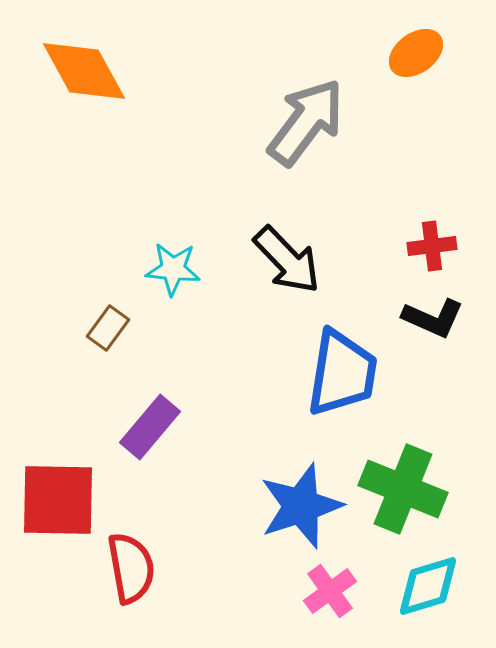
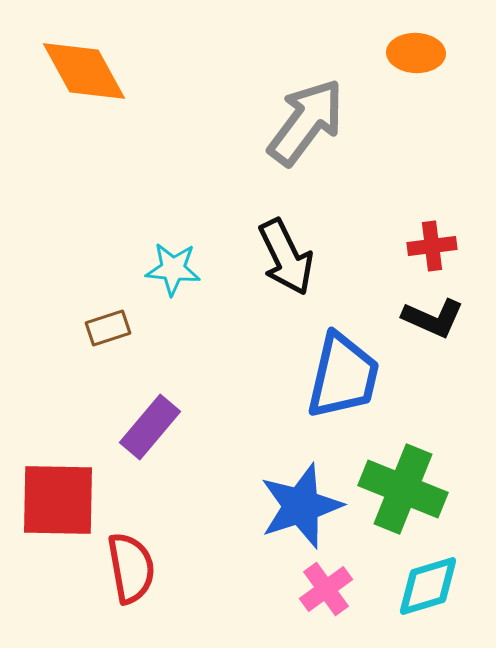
orange ellipse: rotated 38 degrees clockwise
black arrow: moved 1 px left, 3 px up; rotated 18 degrees clockwise
brown rectangle: rotated 36 degrees clockwise
blue trapezoid: moved 1 px right, 3 px down; rotated 4 degrees clockwise
pink cross: moved 4 px left, 2 px up
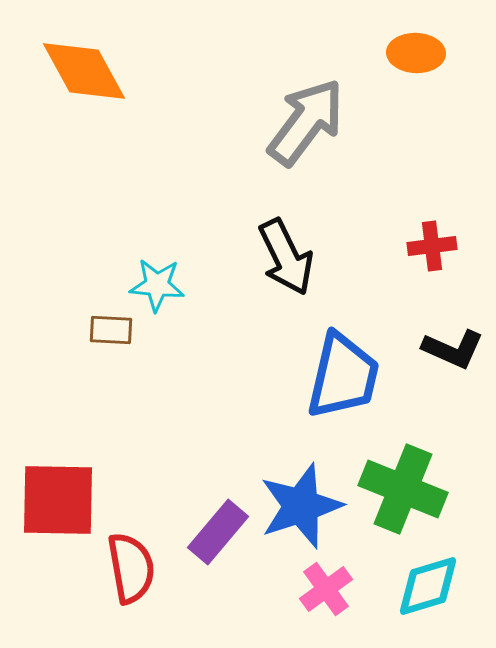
cyan star: moved 16 px left, 16 px down
black L-shape: moved 20 px right, 31 px down
brown rectangle: moved 3 px right, 2 px down; rotated 21 degrees clockwise
purple rectangle: moved 68 px right, 105 px down
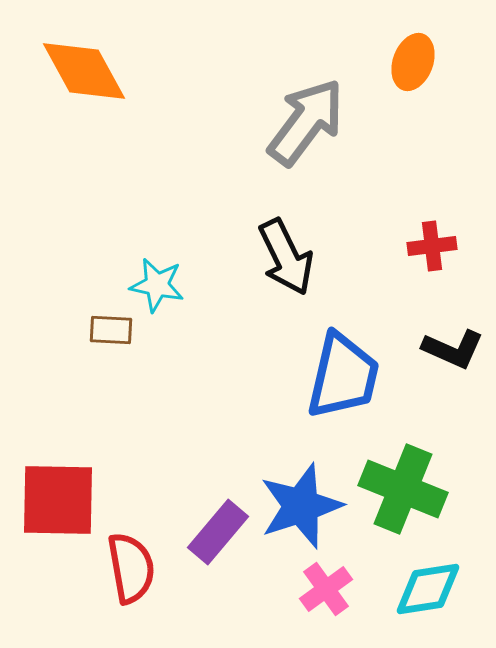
orange ellipse: moved 3 px left, 9 px down; rotated 72 degrees counterclockwise
cyan star: rotated 6 degrees clockwise
cyan diamond: moved 3 px down; rotated 8 degrees clockwise
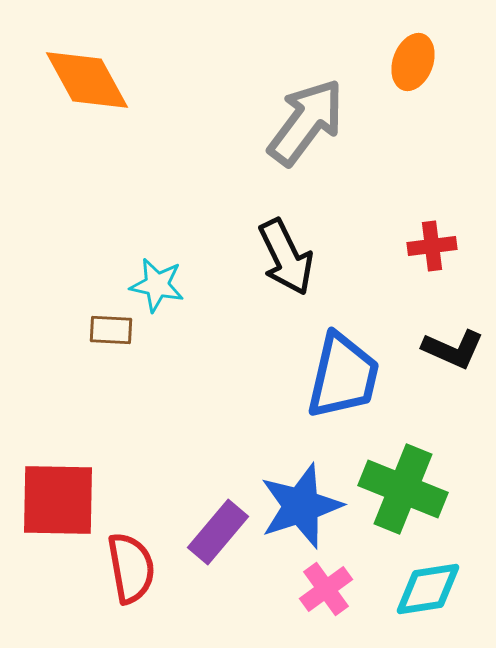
orange diamond: moved 3 px right, 9 px down
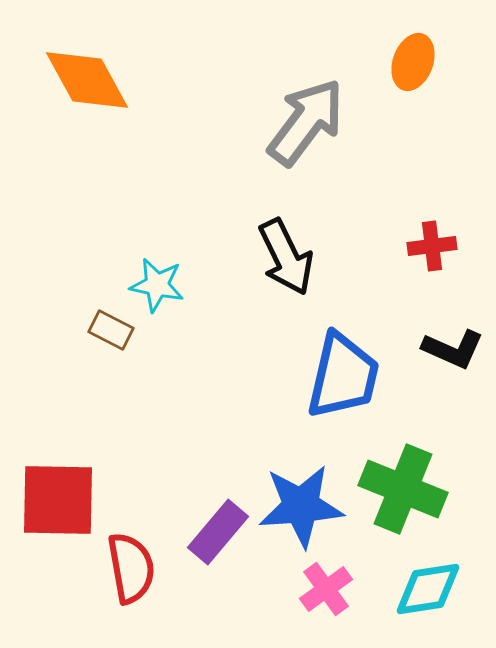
brown rectangle: rotated 24 degrees clockwise
blue star: rotated 14 degrees clockwise
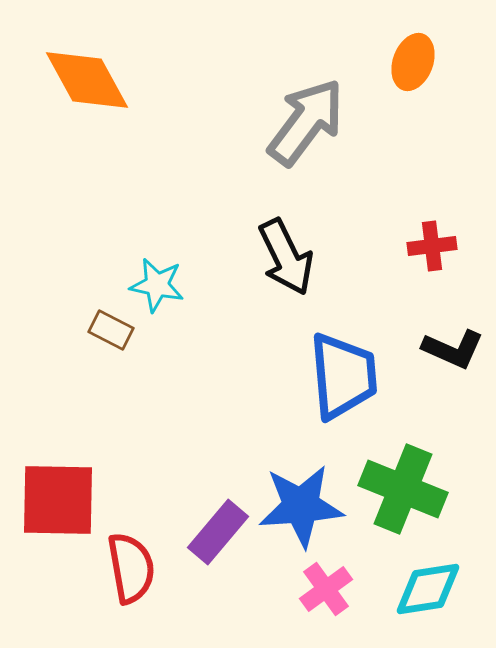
blue trapezoid: rotated 18 degrees counterclockwise
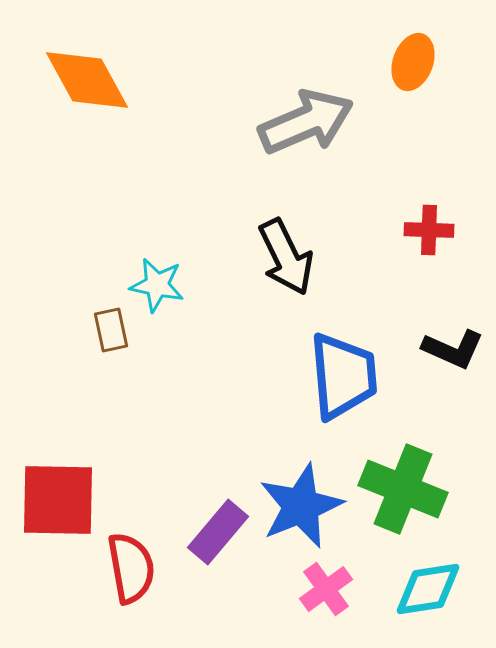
gray arrow: rotated 30 degrees clockwise
red cross: moved 3 px left, 16 px up; rotated 9 degrees clockwise
brown rectangle: rotated 51 degrees clockwise
blue star: rotated 18 degrees counterclockwise
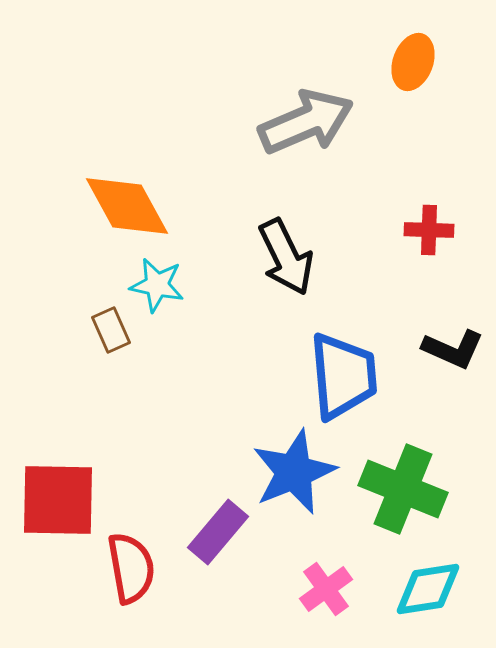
orange diamond: moved 40 px right, 126 px down
brown rectangle: rotated 12 degrees counterclockwise
blue star: moved 7 px left, 34 px up
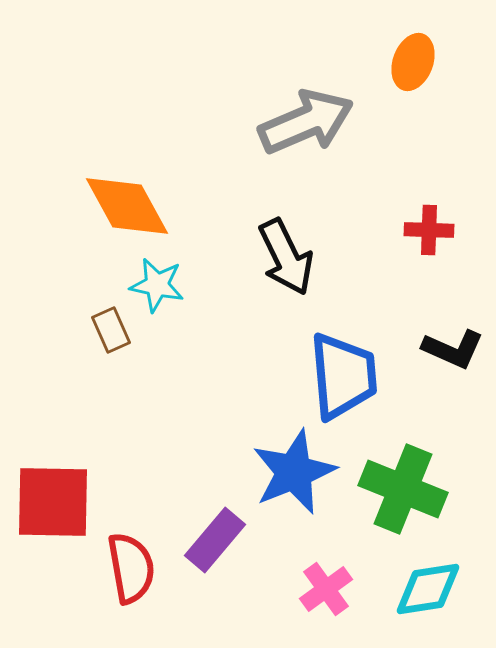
red square: moved 5 px left, 2 px down
purple rectangle: moved 3 px left, 8 px down
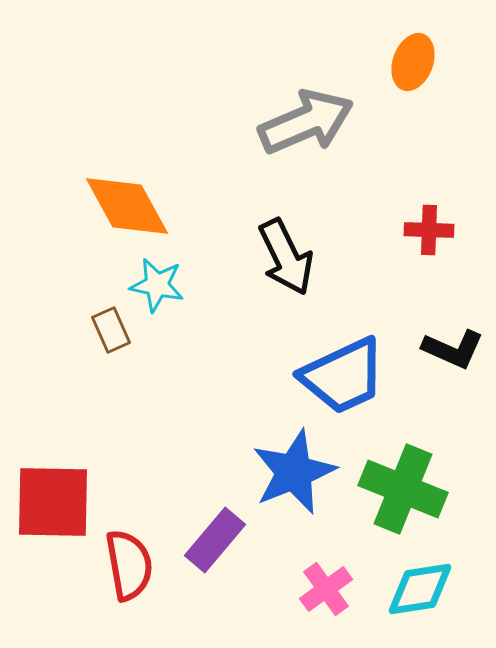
blue trapezoid: rotated 70 degrees clockwise
red semicircle: moved 2 px left, 3 px up
cyan diamond: moved 8 px left
